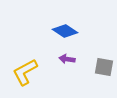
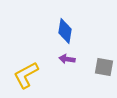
blue diamond: rotated 65 degrees clockwise
yellow L-shape: moved 1 px right, 3 px down
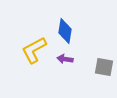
purple arrow: moved 2 px left
yellow L-shape: moved 8 px right, 25 px up
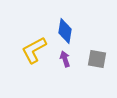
purple arrow: rotated 63 degrees clockwise
gray square: moved 7 px left, 8 px up
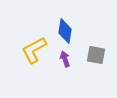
gray square: moved 1 px left, 4 px up
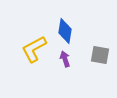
yellow L-shape: moved 1 px up
gray square: moved 4 px right
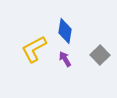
gray square: rotated 36 degrees clockwise
purple arrow: rotated 14 degrees counterclockwise
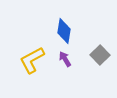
blue diamond: moved 1 px left
yellow L-shape: moved 2 px left, 11 px down
